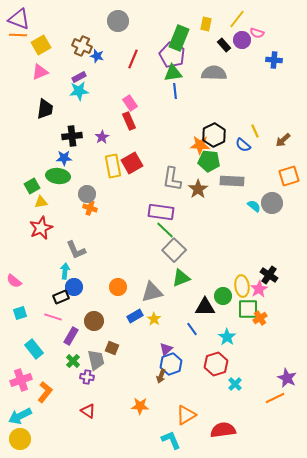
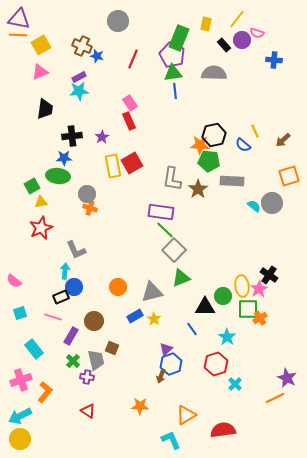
purple triangle at (19, 19): rotated 10 degrees counterclockwise
black hexagon at (214, 135): rotated 15 degrees clockwise
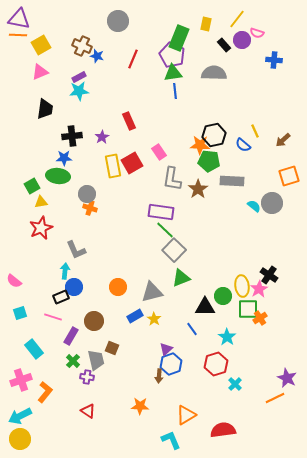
pink rectangle at (130, 103): moved 29 px right, 49 px down
brown arrow at (161, 376): moved 2 px left; rotated 16 degrees counterclockwise
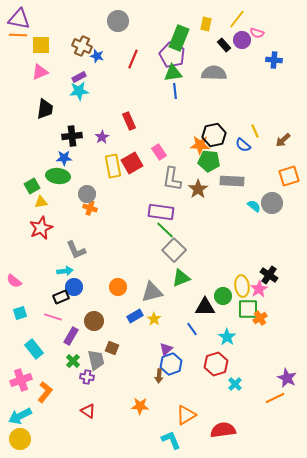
yellow square at (41, 45): rotated 30 degrees clockwise
cyan arrow at (65, 271): rotated 77 degrees clockwise
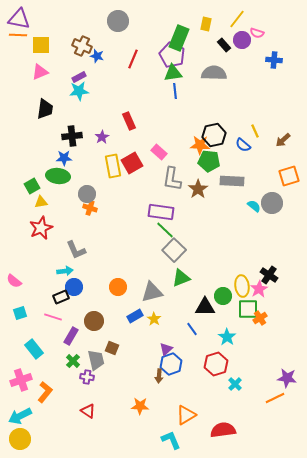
pink rectangle at (159, 152): rotated 14 degrees counterclockwise
purple star at (287, 378): rotated 18 degrees counterclockwise
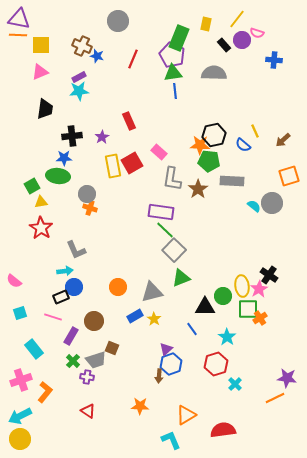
red star at (41, 228): rotated 15 degrees counterclockwise
gray trapezoid at (96, 360): rotated 85 degrees clockwise
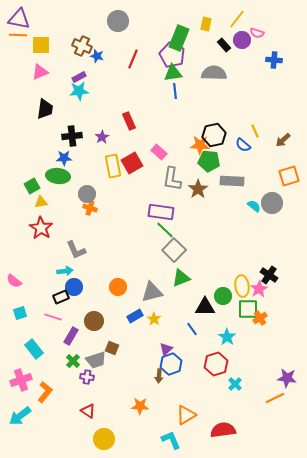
cyan arrow at (20, 416): rotated 10 degrees counterclockwise
yellow circle at (20, 439): moved 84 px right
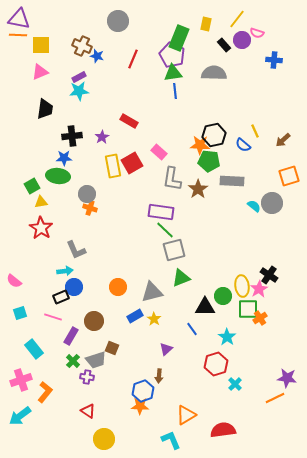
red rectangle at (129, 121): rotated 36 degrees counterclockwise
gray square at (174, 250): rotated 30 degrees clockwise
blue hexagon at (171, 364): moved 28 px left, 27 px down
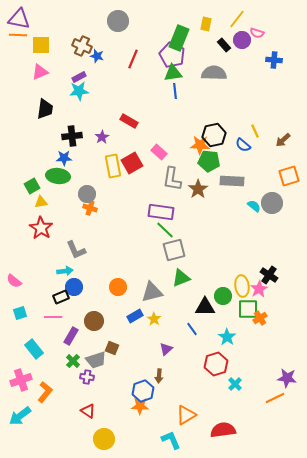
pink line at (53, 317): rotated 18 degrees counterclockwise
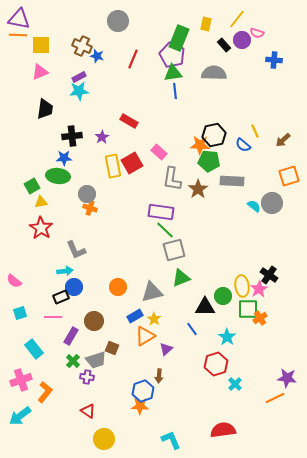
orange triangle at (186, 415): moved 41 px left, 79 px up
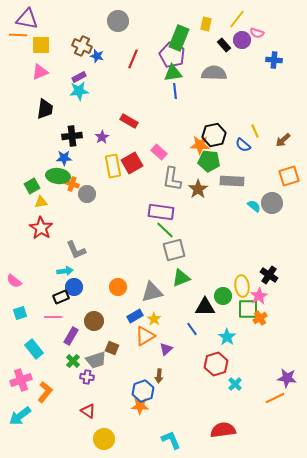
purple triangle at (19, 19): moved 8 px right
orange cross at (90, 208): moved 18 px left, 24 px up
pink star at (259, 289): moved 7 px down
